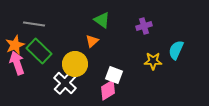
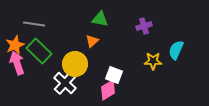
green triangle: moved 2 px left, 1 px up; rotated 24 degrees counterclockwise
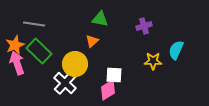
white square: rotated 18 degrees counterclockwise
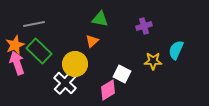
gray line: rotated 20 degrees counterclockwise
white square: moved 8 px right, 1 px up; rotated 24 degrees clockwise
